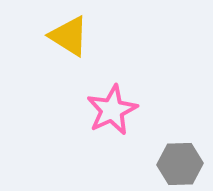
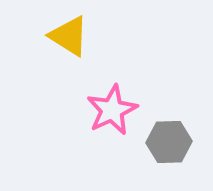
gray hexagon: moved 11 px left, 22 px up
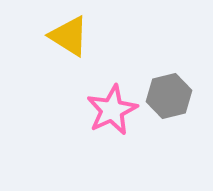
gray hexagon: moved 46 px up; rotated 12 degrees counterclockwise
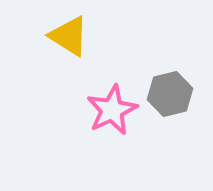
gray hexagon: moved 1 px right, 2 px up
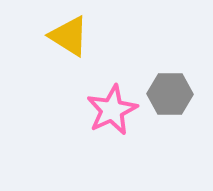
gray hexagon: rotated 15 degrees clockwise
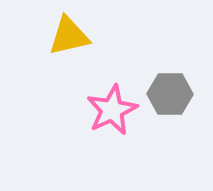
yellow triangle: rotated 45 degrees counterclockwise
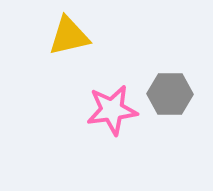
pink star: rotated 18 degrees clockwise
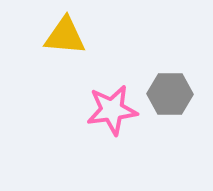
yellow triangle: moved 4 px left; rotated 18 degrees clockwise
